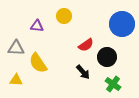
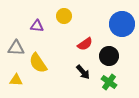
red semicircle: moved 1 px left, 1 px up
black circle: moved 2 px right, 1 px up
green cross: moved 4 px left, 2 px up
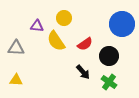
yellow circle: moved 2 px down
yellow semicircle: moved 18 px right, 22 px up
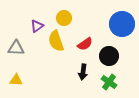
purple triangle: rotated 40 degrees counterclockwise
yellow semicircle: rotated 15 degrees clockwise
black arrow: rotated 49 degrees clockwise
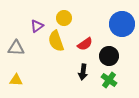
green cross: moved 2 px up
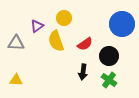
gray triangle: moved 5 px up
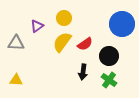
yellow semicircle: moved 6 px right, 1 px down; rotated 55 degrees clockwise
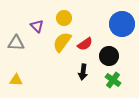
purple triangle: rotated 40 degrees counterclockwise
green cross: moved 4 px right
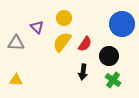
purple triangle: moved 1 px down
red semicircle: rotated 21 degrees counterclockwise
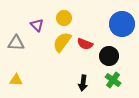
purple triangle: moved 2 px up
red semicircle: rotated 77 degrees clockwise
black arrow: moved 11 px down
